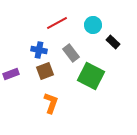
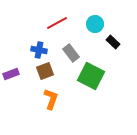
cyan circle: moved 2 px right, 1 px up
orange L-shape: moved 4 px up
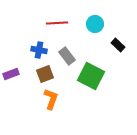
red line: rotated 25 degrees clockwise
black rectangle: moved 5 px right, 3 px down
gray rectangle: moved 4 px left, 3 px down
brown square: moved 3 px down
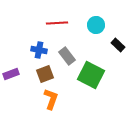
cyan circle: moved 1 px right, 1 px down
green square: moved 1 px up
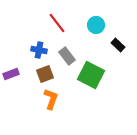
red line: rotated 55 degrees clockwise
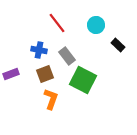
green square: moved 8 px left, 5 px down
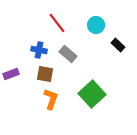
gray rectangle: moved 1 px right, 2 px up; rotated 12 degrees counterclockwise
brown square: rotated 30 degrees clockwise
green square: moved 9 px right, 14 px down; rotated 20 degrees clockwise
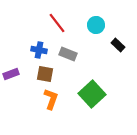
gray rectangle: rotated 18 degrees counterclockwise
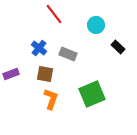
red line: moved 3 px left, 9 px up
black rectangle: moved 2 px down
blue cross: moved 2 px up; rotated 28 degrees clockwise
green square: rotated 20 degrees clockwise
